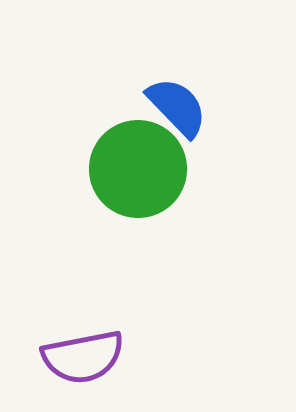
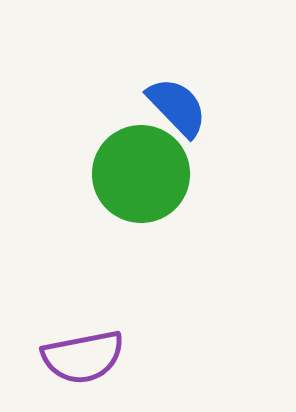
green circle: moved 3 px right, 5 px down
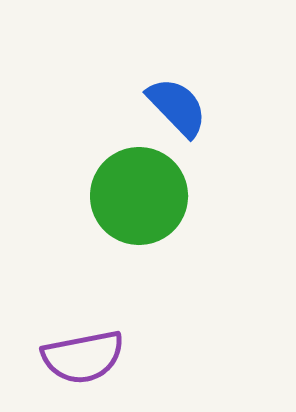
green circle: moved 2 px left, 22 px down
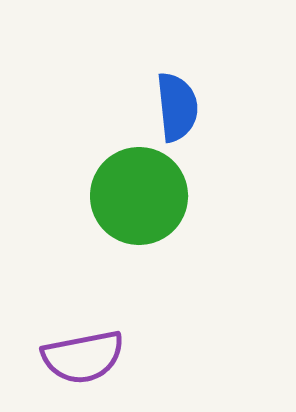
blue semicircle: rotated 38 degrees clockwise
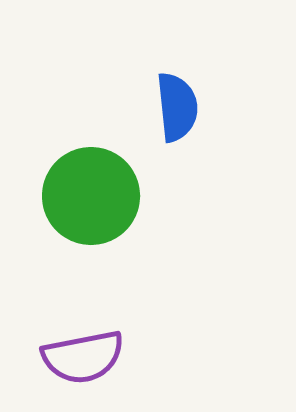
green circle: moved 48 px left
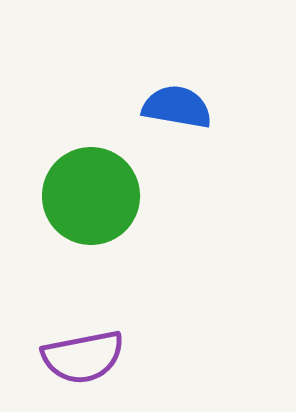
blue semicircle: rotated 74 degrees counterclockwise
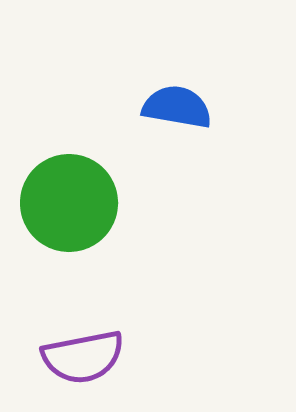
green circle: moved 22 px left, 7 px down
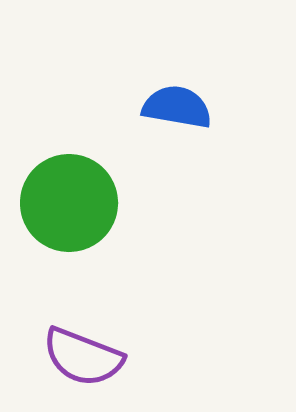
purple semicircle: rotated 32 degrees clockwise
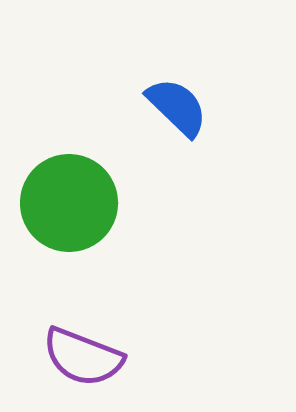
blue semicircle: rotated 34 degrees clockwise
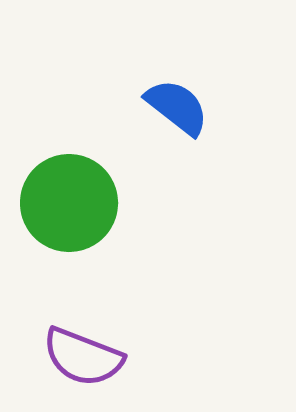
blue semicircle: rotated 6 degrees counterclockwise
